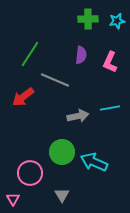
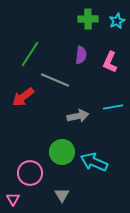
cyan star: rotated 14 degrees counterclockwise
cyan line: moved 3 px right, 1 px up
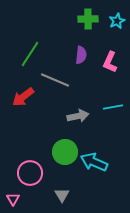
green circle: moved 3 px right
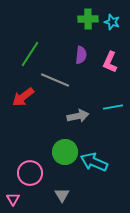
cyan star: moved 5 px left, 1 px down; rotated 28 degrees counterclockwise
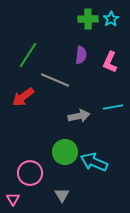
cyan star: moved 1 px left, 3 px up; rotated 21 degrees clockwise
green line: moved 2 px left, 1 px down
gray arrow: moved 1 px right
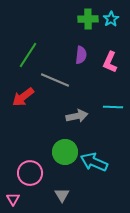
cyan line: rotated 12 degrees clockwise
gray arrow: moved 2 px left
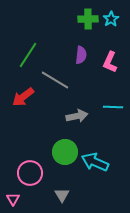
gray line: rotated 8 degrees clockwise
cyan arrow: moved 1 px right
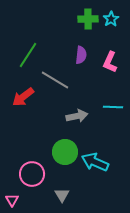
pink circle: moved 2 px right, 1 px down
pink triangle: moved 1 px left, 1 px down
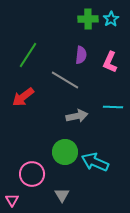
gray line: moved 10 px right
